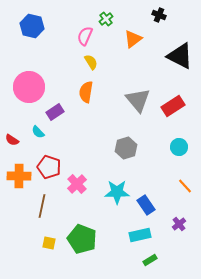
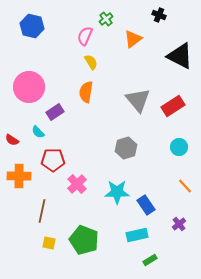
red pentagon: moved 4 px right, 7 px up; rotated 20 degrees counterclockwise
brown line: moved 5 px down
cyan rectangle: moved 3 px left
green pentagon: moved 2 px right, 1 px down
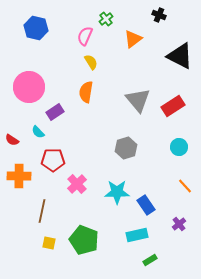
blue hexagon: moved 4 px right, 2 px down
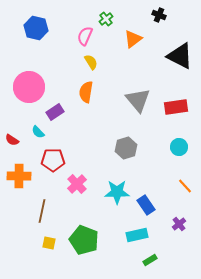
red rectangle: moved 3 px right, 1 px down; rotated 25 degrees clockwise
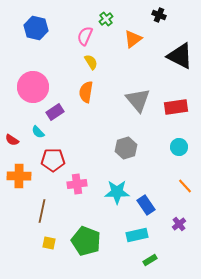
pink circle: moved 4 px right
pink cross: rotated 36 degrees clockwise
green pentagon: moved 2 px right, 1 px down
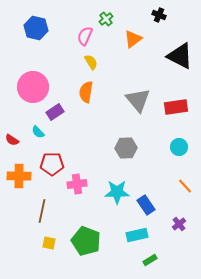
gray hexagon: rotated 15 degrees clockwise
red pentagon: moved 1 px left, 4 px down
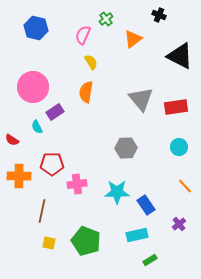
pink semicircle: moved 2 px left, 1 px up
gray triangle: moved 3 px right, 1 px up
cyan semicircle: moved 1 px left, 5 px up; rotated 16 degrees clockwise
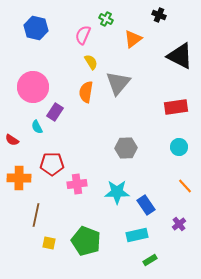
green cross: rotated 24 degrees counterclockwise
gray triangle: moved 23 px left, 16 px up; rotated 20 degrees clockwise
purple rectangle: rotated 24 degrees counterclockwise
orange cross: moved 2 px down
brown line: moved 6 px left, 4 px down
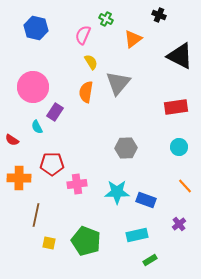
blue rectangle: moved 5 px up; rotated 36 degrees counterclockwise
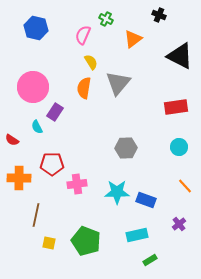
orange semicircle: moved 2 px left, 4 px up
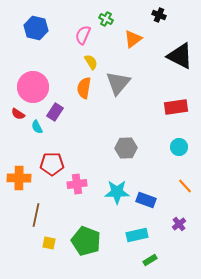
red semicircle: moved 6 px right, 26 px up
